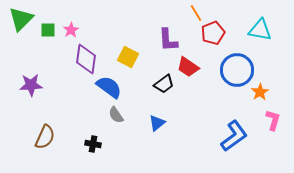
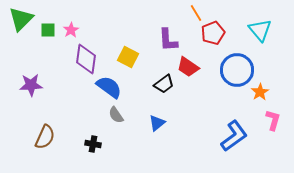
cyan triangle: rotated 40 degrees clockwise
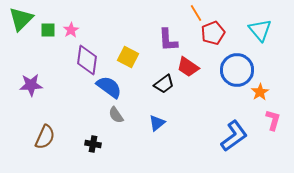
purple diamond: moved 1 px right, 1 px down
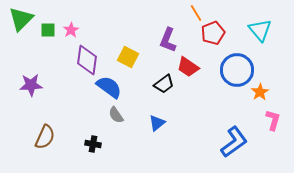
purple L-shape: rotated 25 degrees clockwise
blue L-shape: moved 6 px down
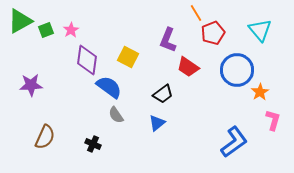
green triangle: moved 1 px left, 2 px down; rotated 16 degrees clockwise
green square: moved 2 px left; rotated 21 degrees counterclockwise
black trapezoid: moved 1 px left, 10 px down
black cross: rotated 14 degrees clockwise
